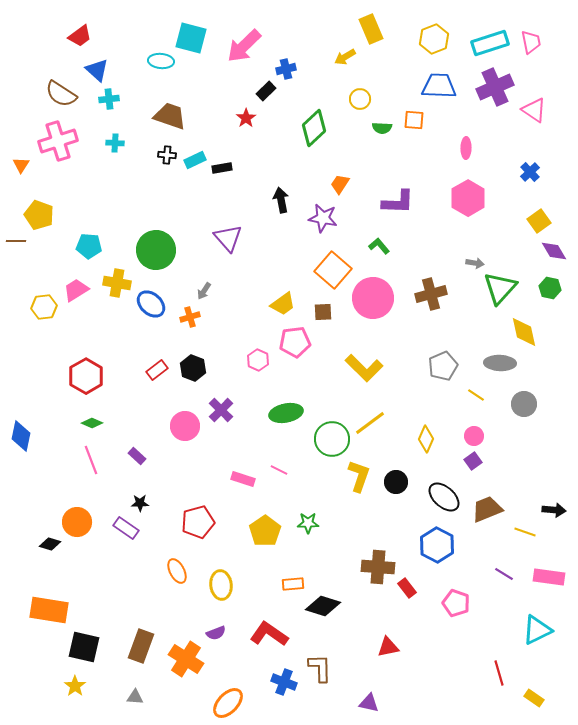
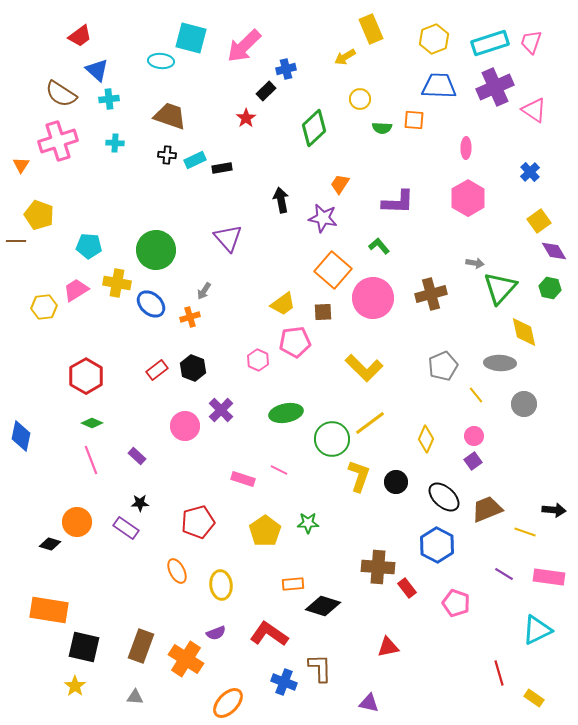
pink trapezoid at (531, 42): rotated 150 degrees counterclockwise
yellow line at (476, 395): rotated 18 degrees clockwise
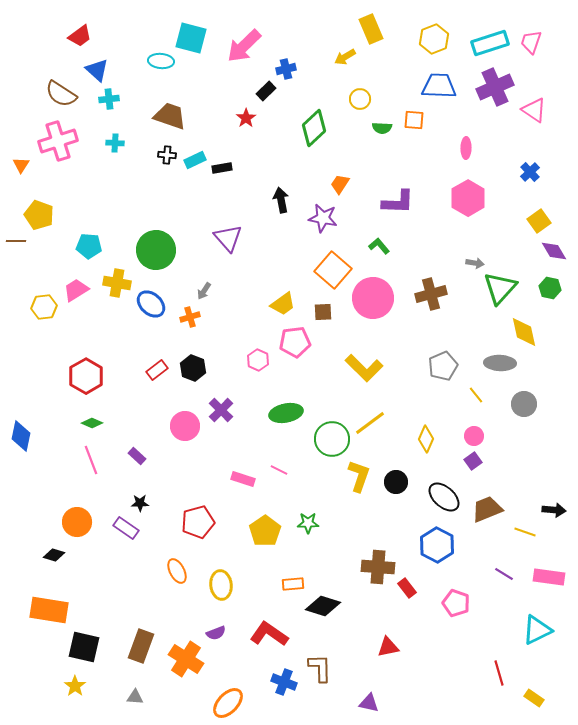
black diamond at (50, 544): moved 4 px right, 11 px down
